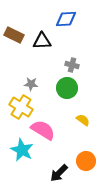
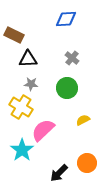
black triangle: moved 14 px left, 18 px down
gray cross: moved 7 px up; rotated 24 degrees clockwise
yellow semicircle: rotated 64 degrees counterclockwise
pink semicircle: rotated 75 degrees counterclockwise
cyan star: rotated 10 degrees clockwise
orange circle: moved 1 px right, 2 px down
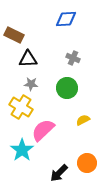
gray cross: moved 1 px right; rotated 16 degrees counterclockwise
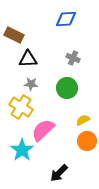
orange circle: moved 22 px up
